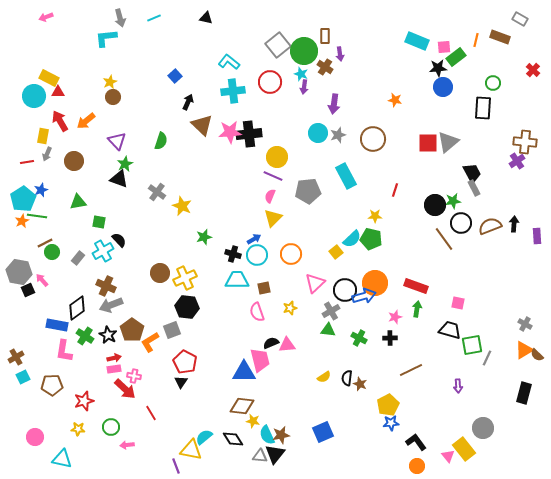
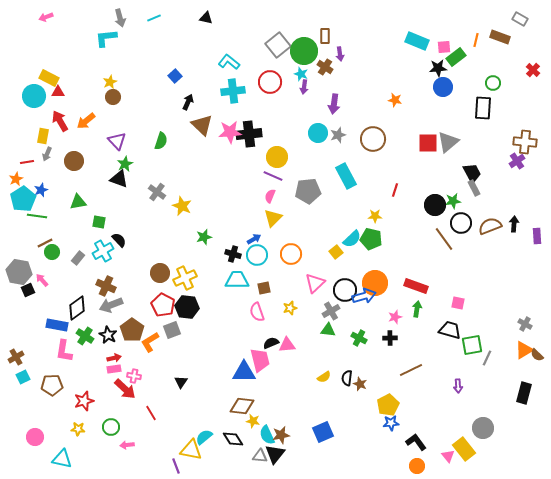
orange star at (22, 221): moved 6 px left, 42 px up
red pentagon at (185, 362): moved 22 px left, 57 px up
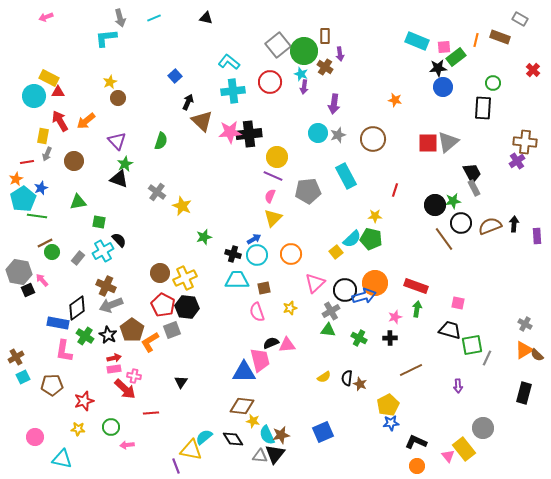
brown circle at (113, 97): moved 5 px right, 1 px down
brown triangle at (202, 125): moved 4 px up
blue star at (41, 190): moved 2 px up
blue rectangle at (57, 325): moved 1 px right, 2 px up
red line at (151, 413): rotated 63 degrees counterclockwise
black L-shape at (416, 442): rotated 30 degrees counterclockwise
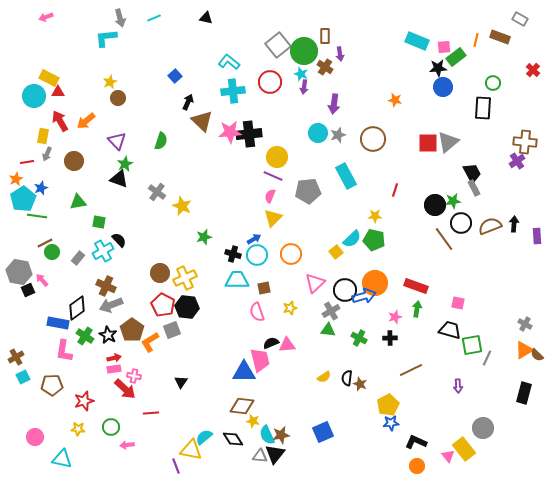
green pentagon at (371, 239): moved 3 px right, 1 px down
